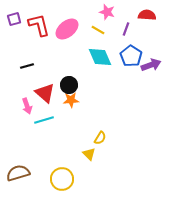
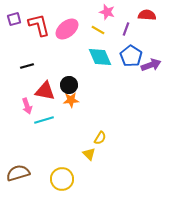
red triangle: moved 2 px up; rotated 30 degrees counterclockwise
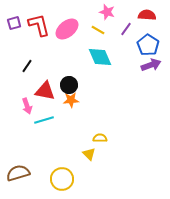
purple square: moved 4 px down
purple line: rotated 16 degrees clockwise
blue pentagon: moved 17 px right, 11 px up
black line: rotated 40 degrees counterclockwise
yellow semicircle: rotated 120 degrees counterclockwise
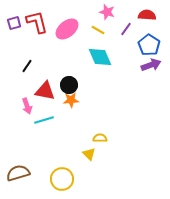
red L-shape: moved 2 px left, 3 px up
blue pentagon: moved 1 px right
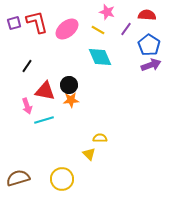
brown semicircle: moved 5 px down
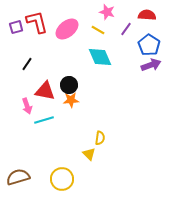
purple square: moved 2 px right, 4 px down
black line: moved 2 px up
yellow semicircle: rotated 96 degrees clockwise
brown semicircle: moved 1 px up
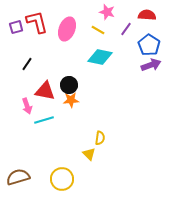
pink ellipse: rotated 30 degrees counterclockwise
cyan diamond: rotated 55 degrees counterclockwise
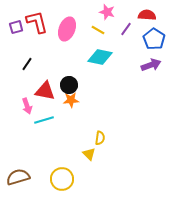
blue pentagon: moved 5 px right, 6 px up
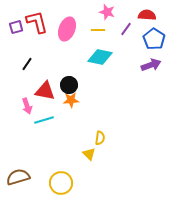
yellow line: rotated 32 degrees counterclockwise
yellow circle: moved 1 px left, 4 px down
